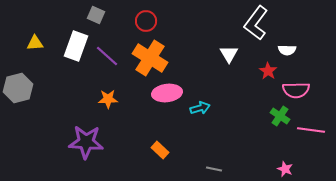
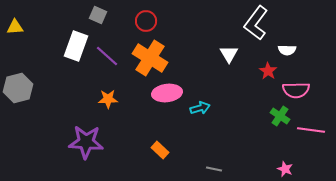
gray square: moved 2 px right
yellow triangle: moved 20 px left, 16 px up
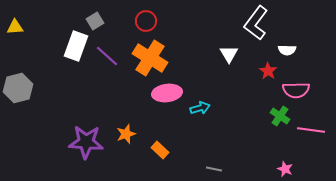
gray square: moved 3 px left, 6 px down; rotated 36 degrees clockwise
orange star: moved 18 px right, 35 px down; rotated 18 degrees counterclockwise
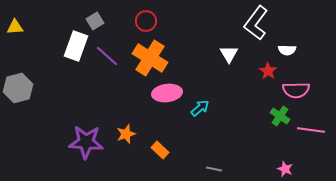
cyan arrow: rotated 24 degrees counterclockwise
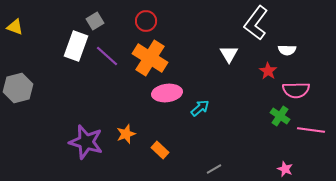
yellow triangle: rotated 24 degrees clockwise
purple star: rotated 12 degrees clockwise
gray line: rotated 42 degrees counterclockwise
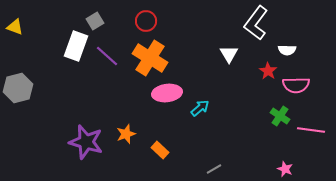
pink semicircle: moved 5 px up
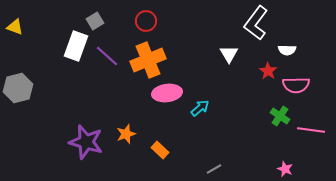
orange cross: moved 2 px left, 2 px down; rotated 36 degrees clockwise
